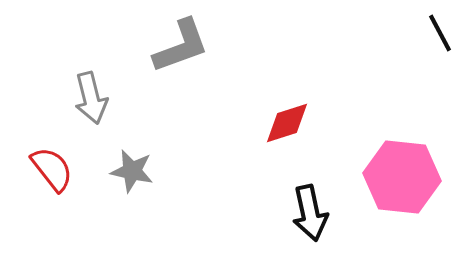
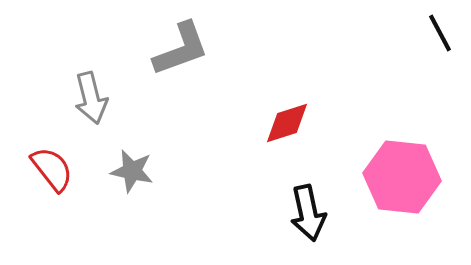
gray L-shape: moved 3 px down
black arrow: moved 2 px left
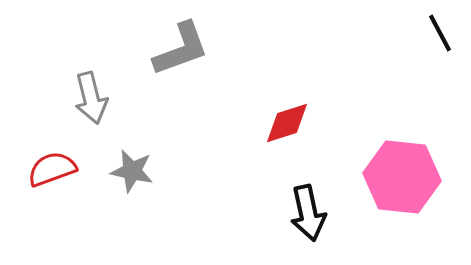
red semicircle: rotated 72 degrees counterclockwise
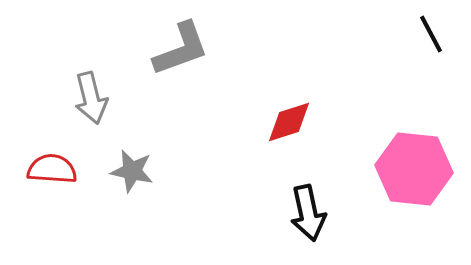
black line: moved 9 px left, 1 px down
red diamond: moved 2 px right, 1 px up
red semicircle: rotated 24 degrees clockwise
pink hexagon: moved 12 px right, 8 px up
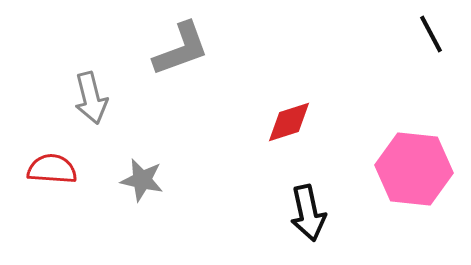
gray star: moved 10 px right, 9 px down
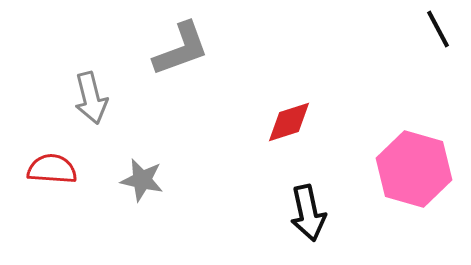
black line: moved 7 px right, 5 px up
pink hexagon: rotated 10 degrees clockwise
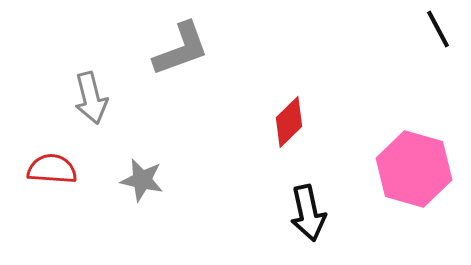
red diamond: rotated 27 degrees counterclockwise
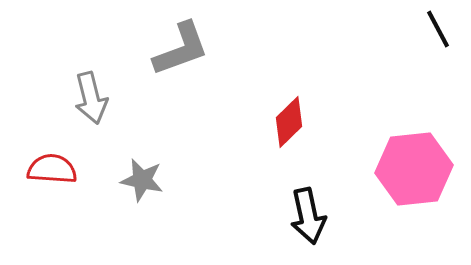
pink hexagon: rotated 22 degrees counterclockwise
black arrow: moved 3 px down
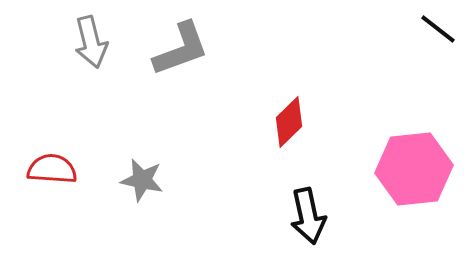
black line: rotated 24 degrees counterclockwise
gray arrow: moved 56 px up
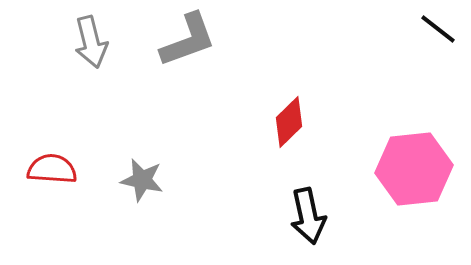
gray L-shape: moved 7 px right, 9 px up
